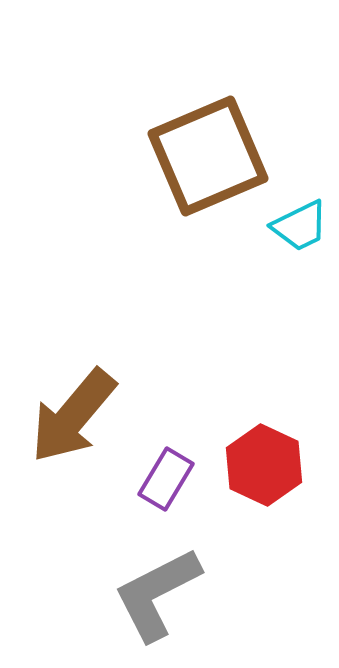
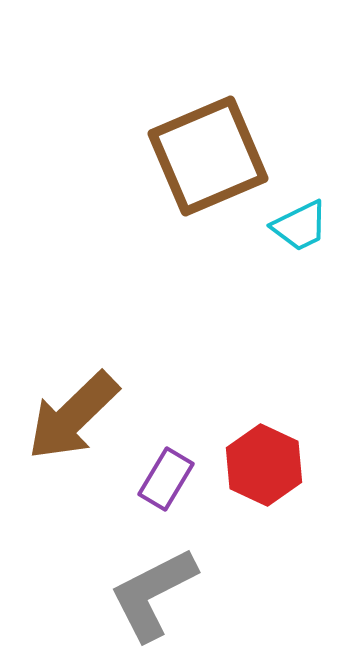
brown arrow: rotated 6 degrees clockwise
gray L-shape: moved 4 px left
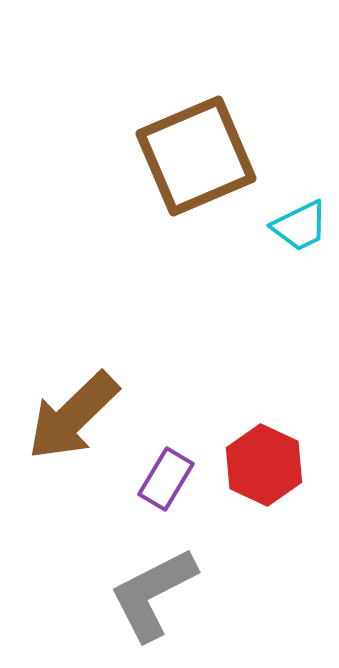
brown square: moved 12 px left
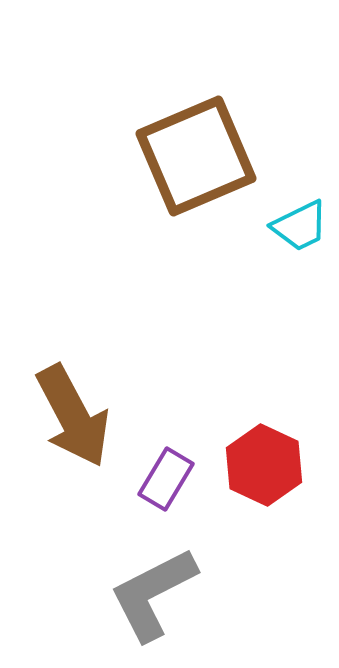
brown arrow: rotated 74 degrees counterclockwise
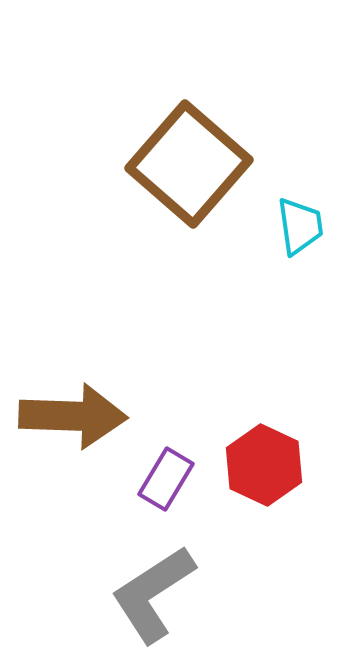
brown square: moved 7 px left, 8 px down; rotated 26 degrees counterclockwise
cyan trapezoid: rotated 72 degrees counterclockwise
brown arrow: rotated 60 degrees counterclockwise
gray L-shape: rotated 6 degrees counterclockwise
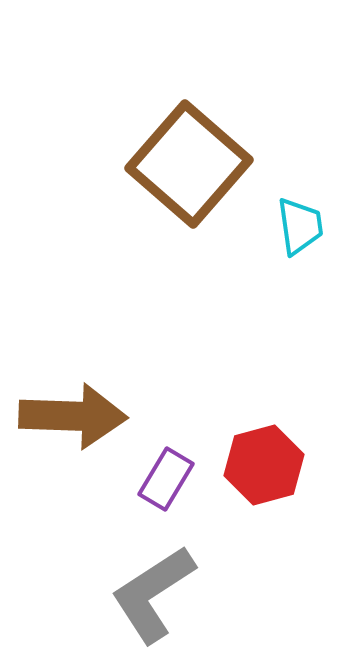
red hexagon: rotated 20 degrees clockwise
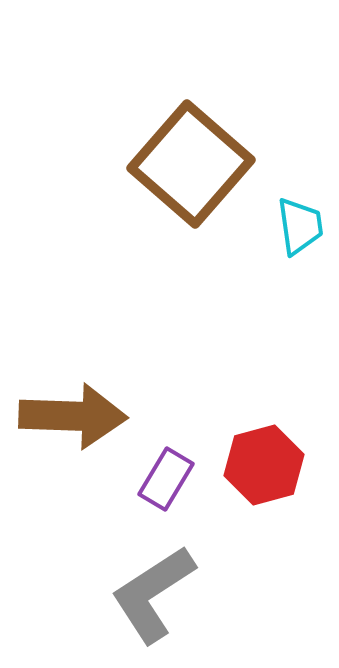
brown square: moved 2 px right
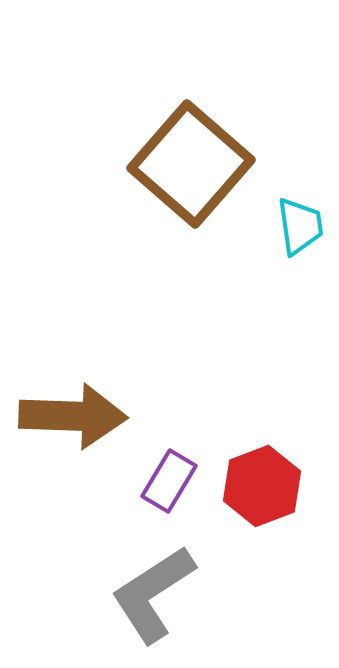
red hexagon: moved 2 px left, 21 px down; rotated 6 degrees counterclockwise
purple rectangle: moved 3 px right, 2 px down
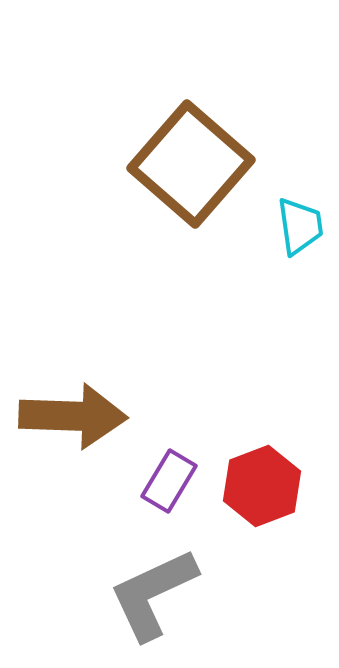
gray L-shape: rotated 8 degrees clockwise
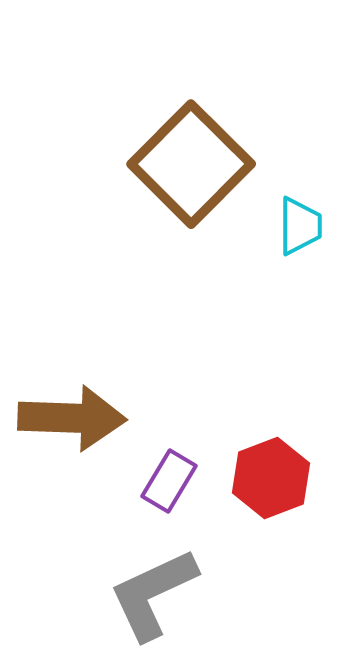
brown square: rotated 4 degrees clockwise
cyan trapezoid: rotated 8 degrees clockwise
brown arrow: moved 1 px left, 2 px down
red hexagon: moved 9 px right, 8 px up
